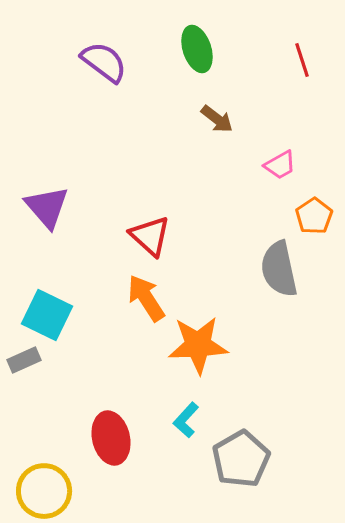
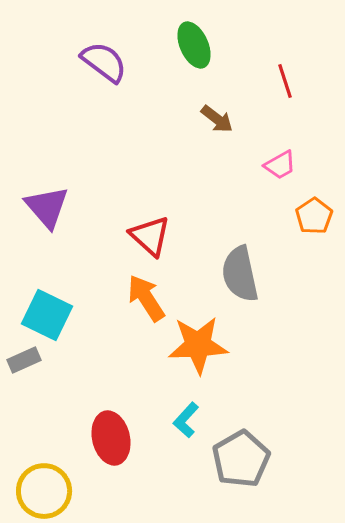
green ellipse: moved 3 px left, 4 px up; rotated 6 degrees counterclockwise
red line: moved 17 px left, 21 px down
gray semicircle: moved 39 px left, 5 px down
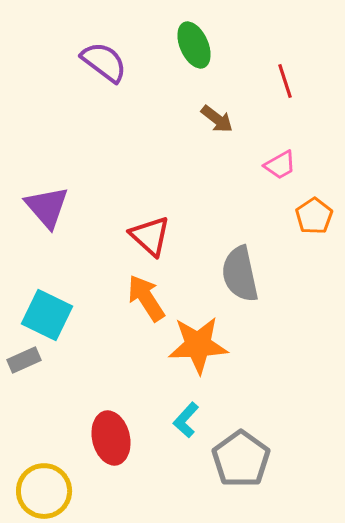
gray pentagon: rotated 6 degrees counterclockwise
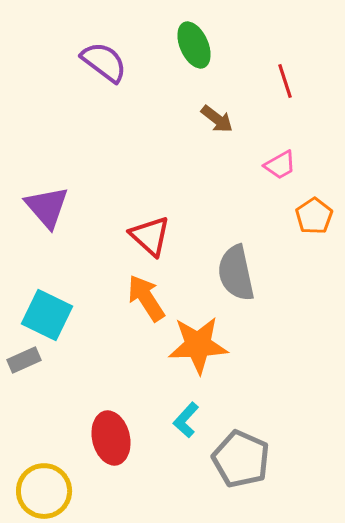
gray semicircle: moved 4 px left, 1 px up
gray pentagon: rotated 12 degrees counterclockwise
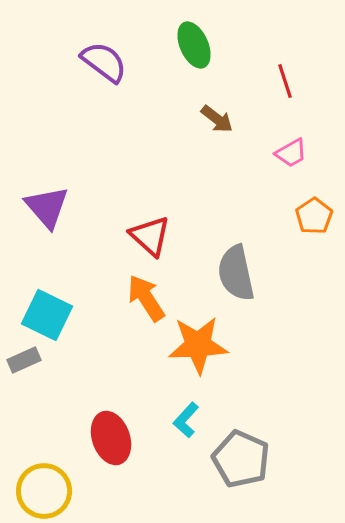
pink trapezoid: moved 11 px right, 12 px up
red ellipse: rotated 6 degrees counterclockwise
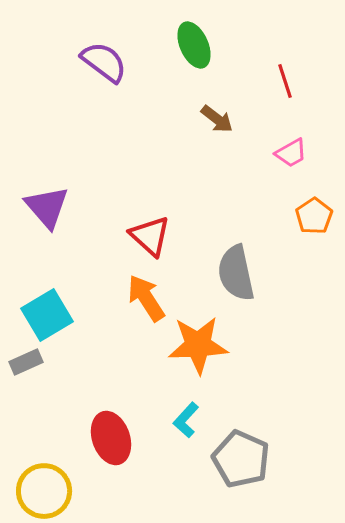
cyan square: rotated 33 degrees clockwise
gray rectangle: moved 2 px right, 2 px down
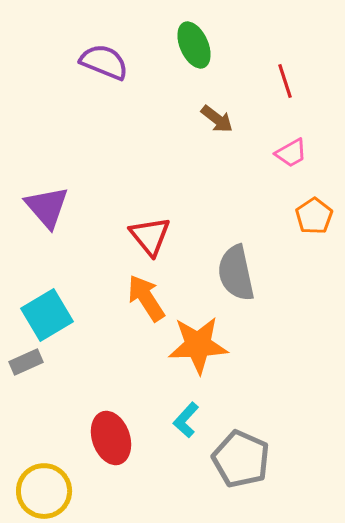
purple semicircle: rotated 15 degrees counterclockwise
red triangle: rotated 9 degrees clockwise
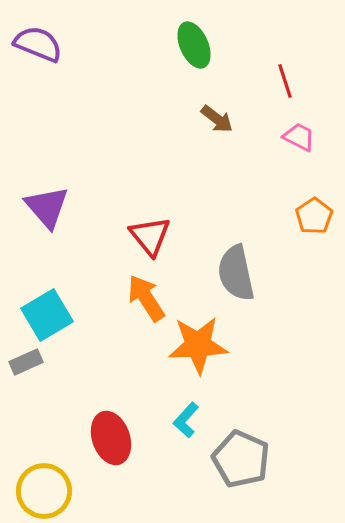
purple semicircle: moved 66 px left, 18 px up
pink trapezoid: moved 8 px right, 16 px up; rotated 124 degrees counterclockwise
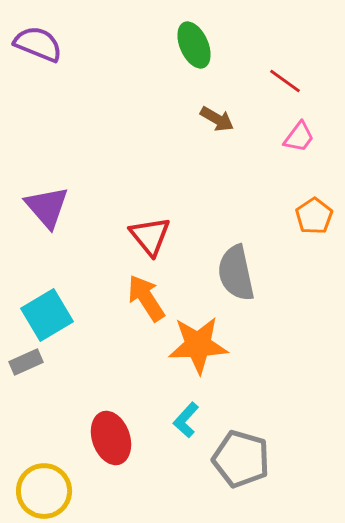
red line: rotated 36 degrees counterclockwise
brown arrow: rotated 8 degrees counterclockwise
pink trapezoid: rotated 100 degrees clockwise
gray pentagon: rotated 8 degrees counterclockwise
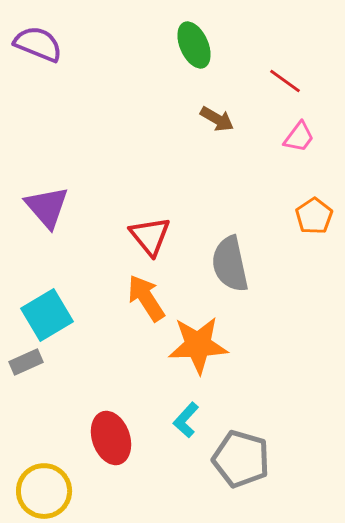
gray semicircle: moved 6 px left, 9 px up
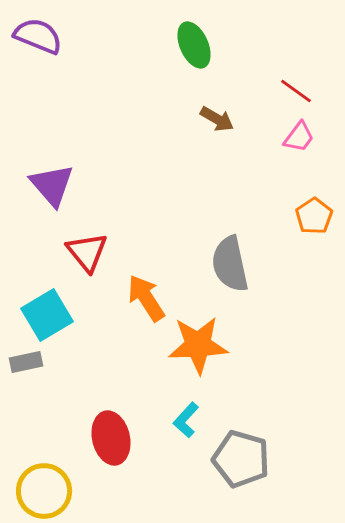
purple semicircle: moved 8 px up
red line: moved 11 px right, 10 px down
purple triangle: moved 5 px right, 22 px up
red triangle: moved 63 px left, 16 px down
gray rectangle: rotated 12 degrees clockwise
red ellipse: rotated 6 degrees clockwise
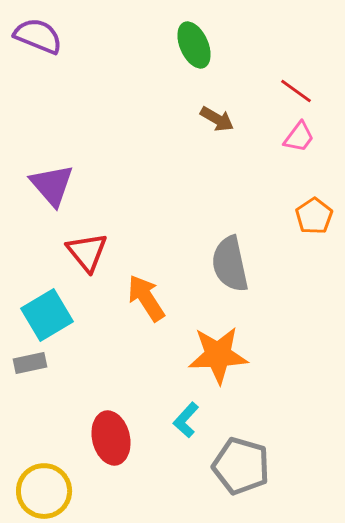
orange star: moved 20 px right, 10 px down
gray rectangle: moved 4 px right, 1 px down
gray pentagon: moved 7 px down
